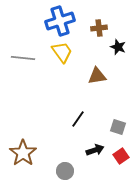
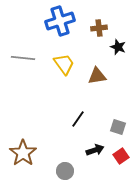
yellow trapezoid: moved 2 px right, 12 px down
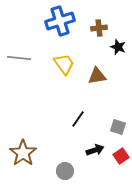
gray line: moved 4 px left
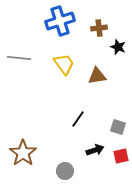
red square: rotated 21 degrees clockwise
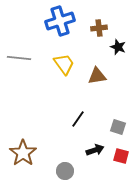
red square: rotated 28 degrees clockwise
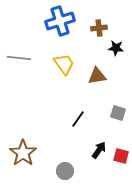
black star: moved 2 px left, 1 px down; rotated 14 degrees counterclockwise
gray square: moved 14 px up
black arrow: moved 4 px right; rotated 36 degrees counterclockwise
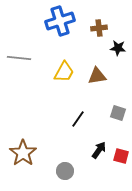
black star: moved 2 px right
yellow trapezoid: moved 8 px down; rotated 65 degrees clockwise
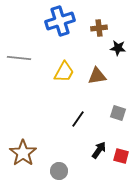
gray circle: moved 6 px left
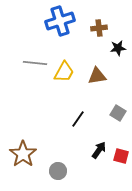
black star: rotated 14 degrees counterclockwise
gray line: moved 16 px right, 5 px down
gray square: rotated 14 degrees clockwise
brown star: moved 1 px down
gray circle: moved 1 px left
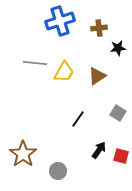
brown triangle: rotated 24 degrees counterclockwise
